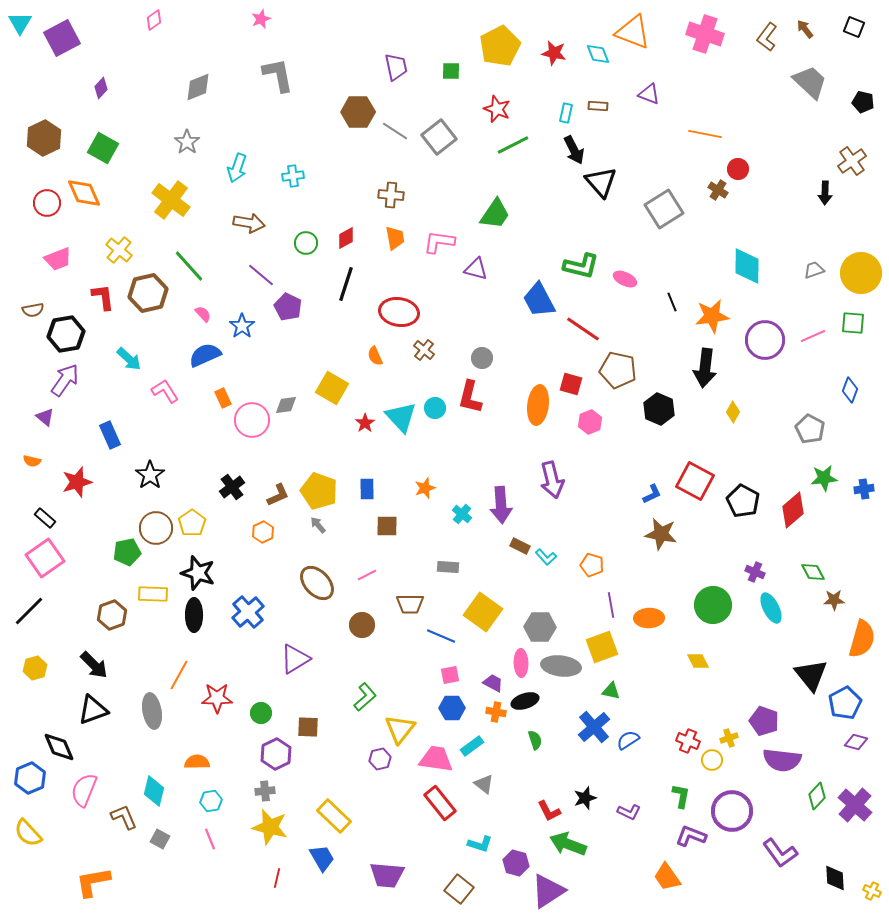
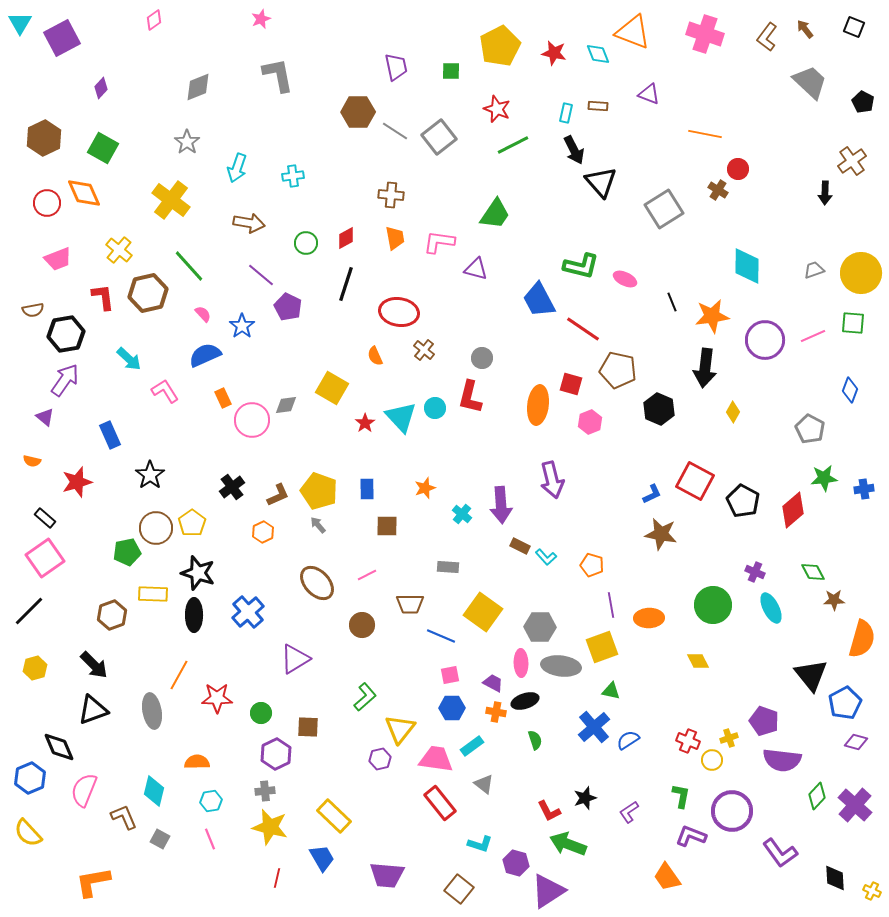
black pentagon at (863, 102): rotated 15 degrees clockwise
purple L-shape at (629, 812): rotated 120 degrees clockwise
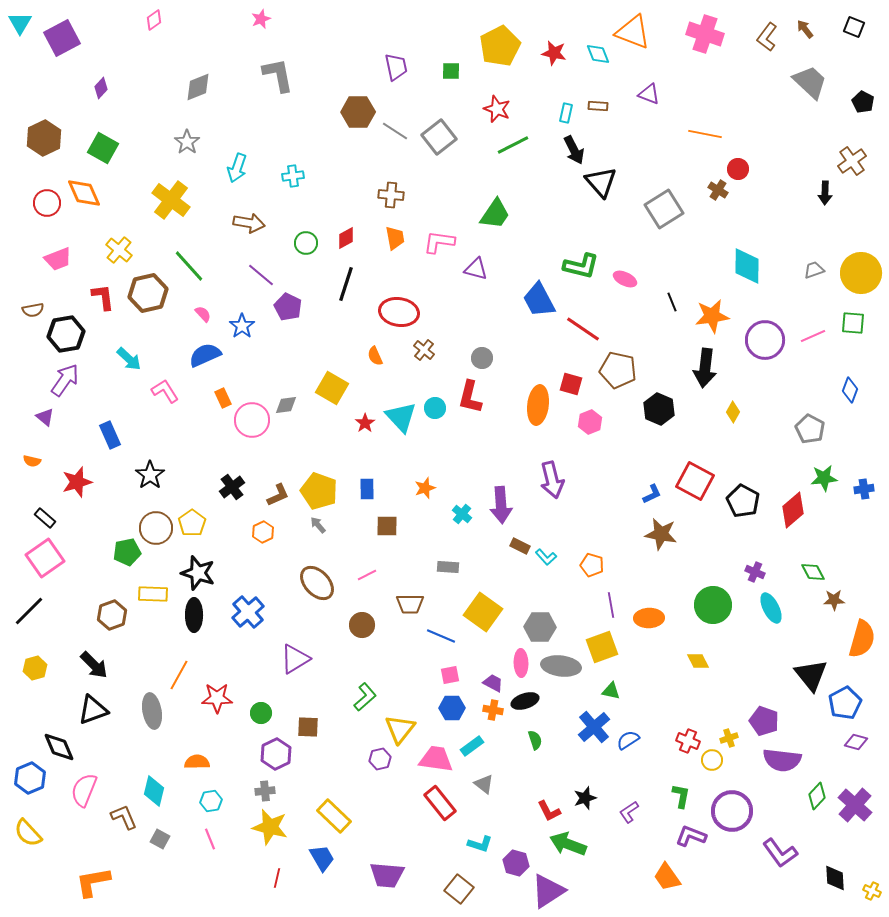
orange cross at (496, 712): moved 3 px left, 2 px up
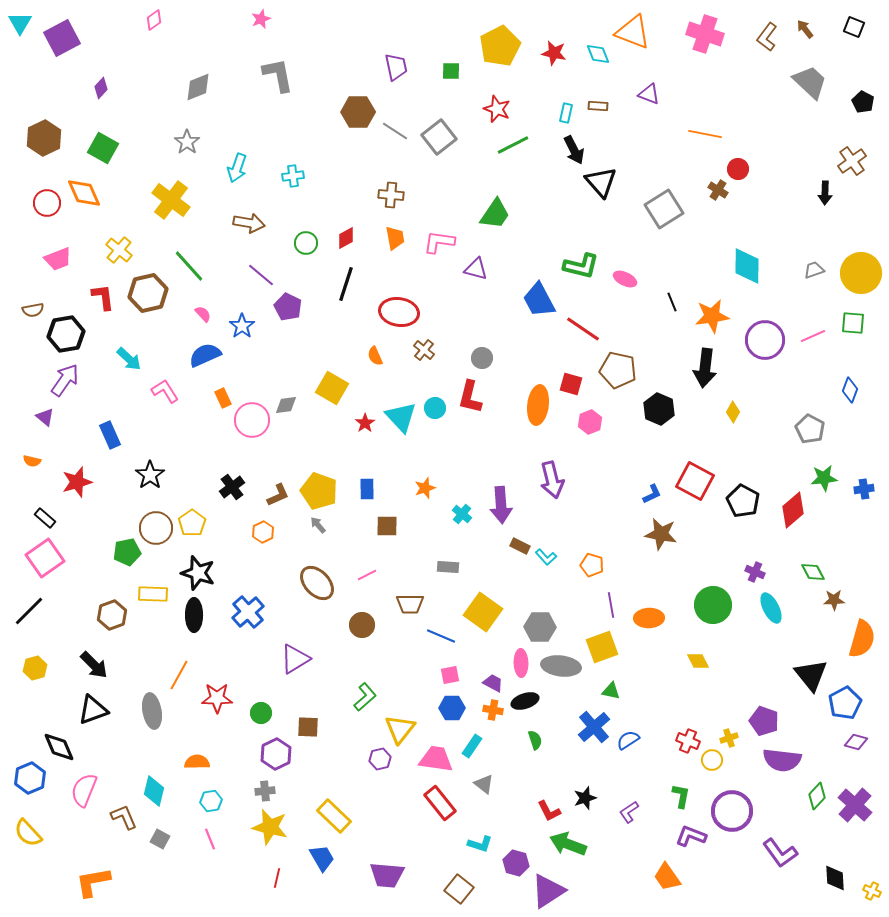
cyan rectangle at (472, 746): rotated 20 degrees counterclockwise
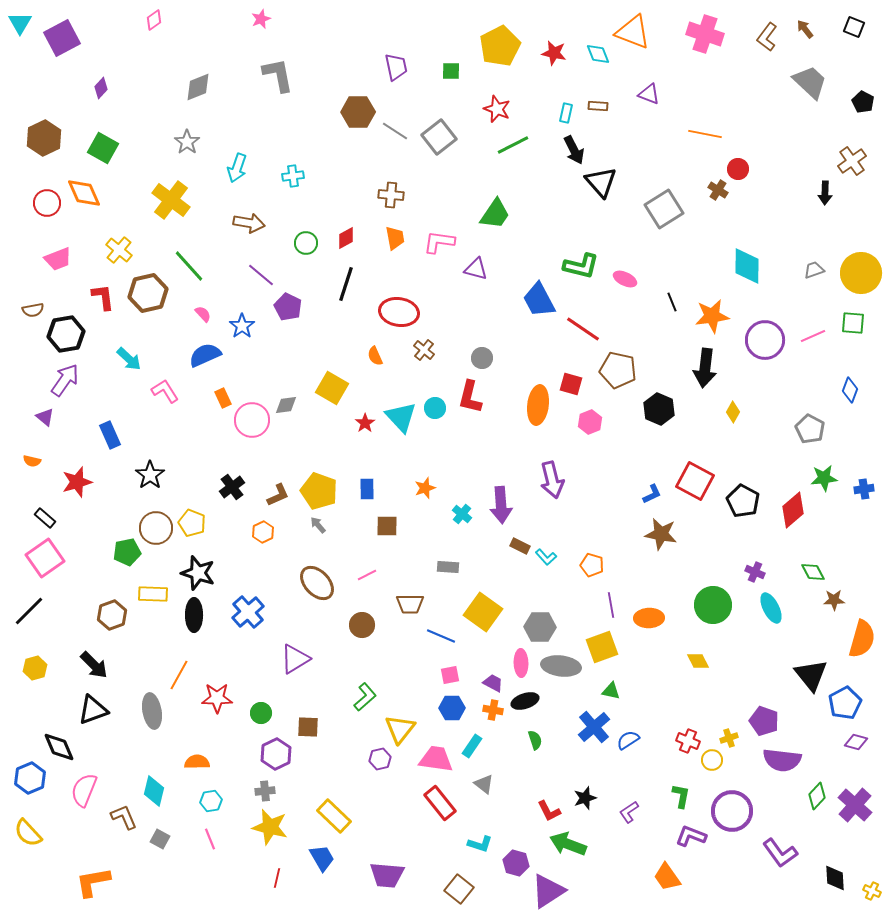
yellow pentagon at (192, 523): rotated 16 degrees counterclockwise
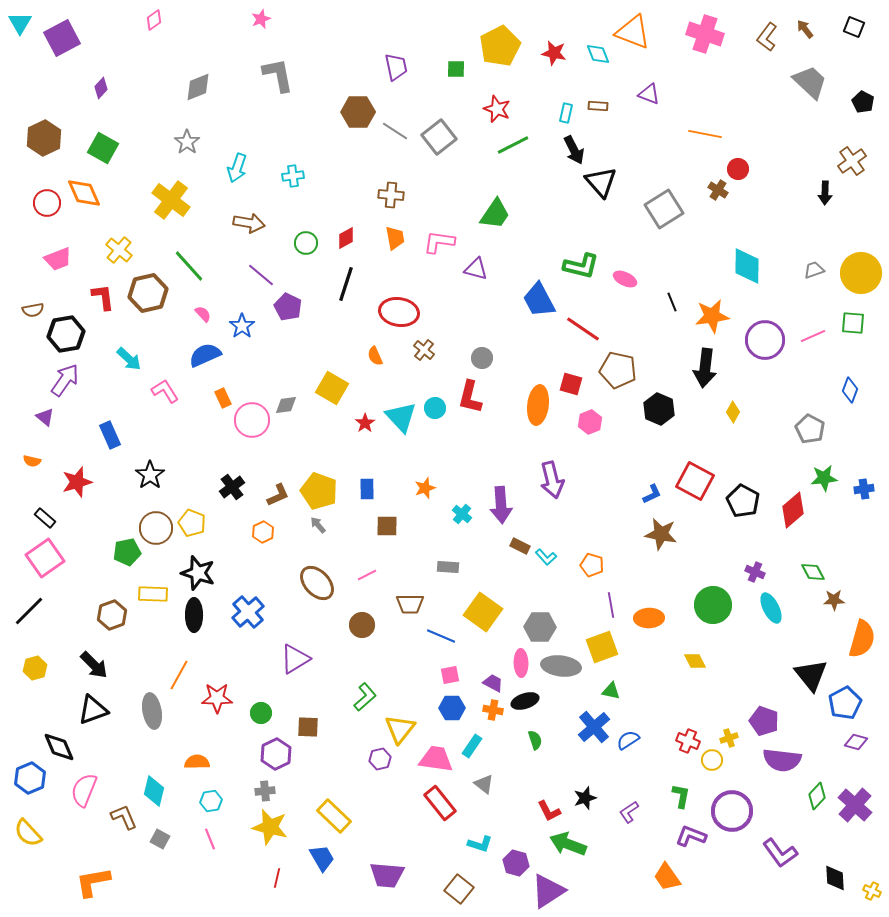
green square at (451, 71): moved 5 px right, 2 px up
yellow diamond at (698, 661): moved 3 px left
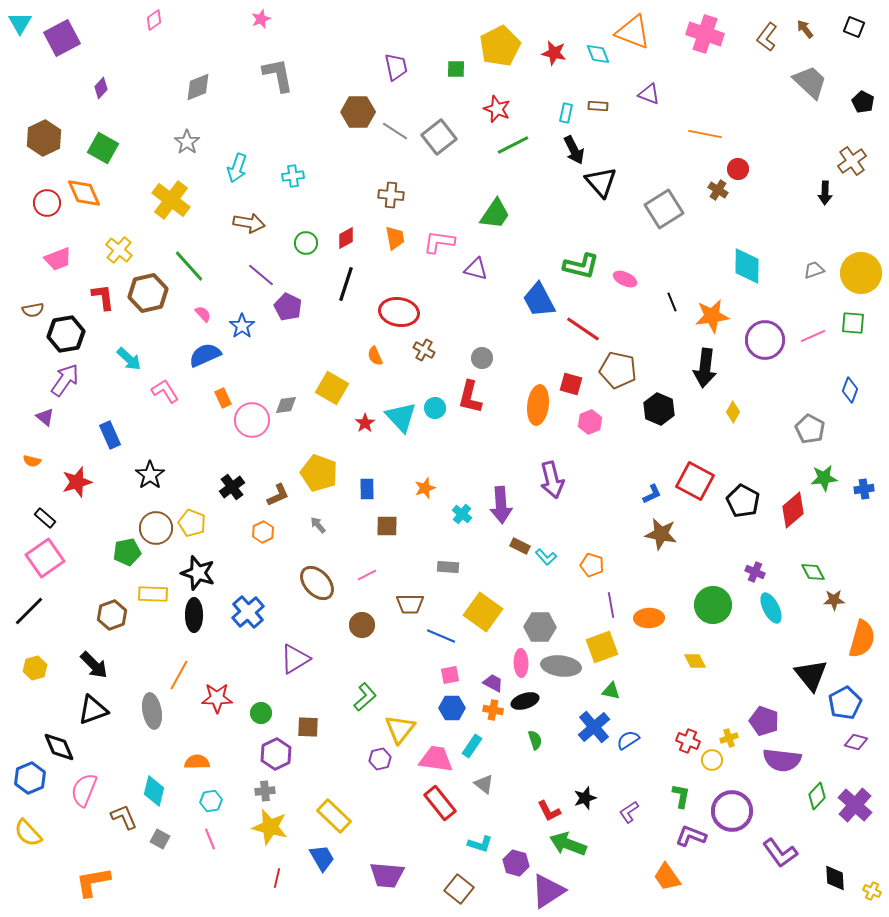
brown cross at (424, 350): rotated 10 degrees counterclockwise
yellow pentagon at (319, 491): moved 18 px up
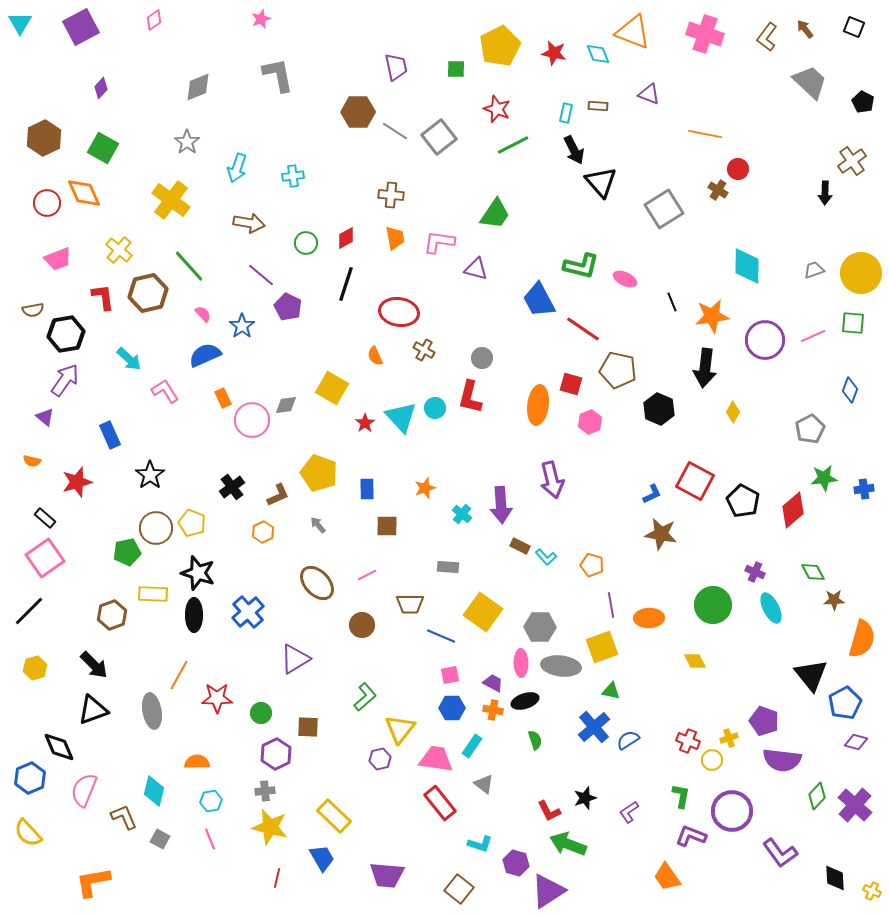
purple square at (62, 38): moved 19 px right, 11 px up
gray pentagon at (810, 429): rotated 16 degrees clockwise
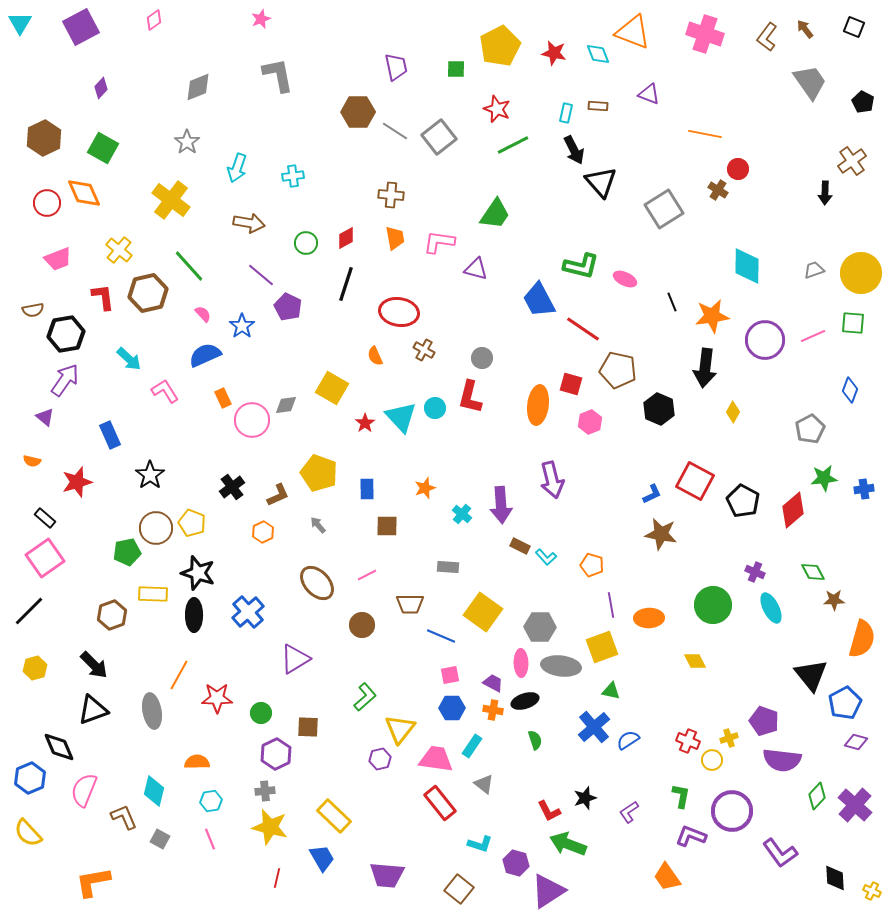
gray trapezoid at (810, 82): rotated 12 degrees clockwise
